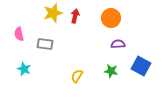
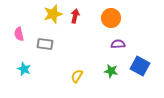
yellow star: moved 1 px down
blue square: moved 1 px left
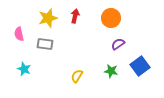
yellow star: moved 5 px left, 4 px down
purple semicircle: rotated 32 degrees counterclockwise
blue square: rotated 24 degrees clockwise
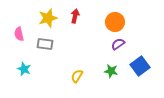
orange circle: moved 4 px right, 4 px down
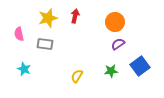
green star: rotated 16 degrees counterclockwise
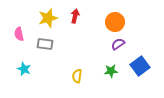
yellow semicircle: rotated 24 degrees counterclockwise
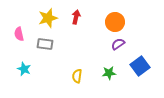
red arrow: moved 1 px right, 1 px down
green star: moved 2 px left, 2 px down
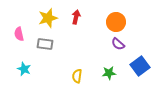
orange circle: moved 1 px right
purple semicircle: rotated 104 degrees counterclockwise
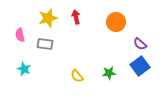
red arrow: rotated 24 degrees counterclockwise
pink semicircle: moved 1 px right, 1 px down
purple semicircle: moved 22 px right
yellow semicircle: rotated 48 degrees counterclockwise
